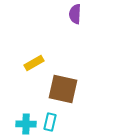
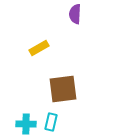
yellow rectangle: moved 5 px right, 15 px up
brown square: rotated 20 degrees counterclockwise
cyan rectangle: moved 1 px right
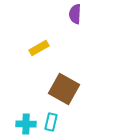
brown square: moved 1 px right; rotated 36 degrees clockwise
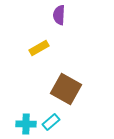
purple semicircle: moved 16 px left, 1 px down
brown square: moved 2 px right
cyan rectangle: rotated 36 degrees clockwise
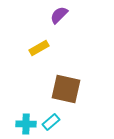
purple semicircle: rotated 42 degrees clockwise
brown square: rotated 16 degrees counterclockwise
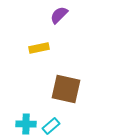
yellow rectangle: rotated 18 degrees clockwise
cyan rectangle: moved 4 px down
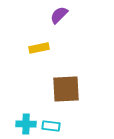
brown square: rotated 16 degrees counterclockwise
cyan rectangle: rotated 48 degrees clockwise
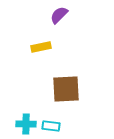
yellow rectangle: moved 2 px right, 1 px up
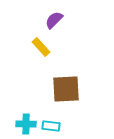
purple semicircle: moved 5 px left, 5 px down
yellow rectangle: rotated 60 degrees clockwise
